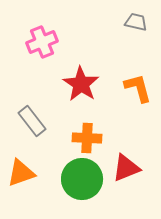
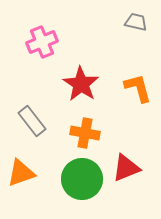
orange cross: moved 2 px left, 5 px up; rotated 8 degrees clockwise
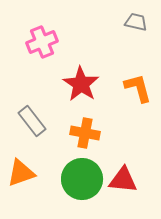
red triangle: moved 3 px left, 12 px down; rotated 28 degrees clockwise
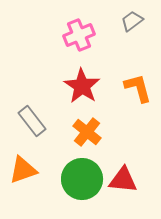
gray trapezoid: moved 4 px left, 1 px up; rotated 50 degrees counterclockwise
pink cross: moved 37 px right, 7 px up
red star: moved 1 px right, 2 px down
orange cross: moved 2 px right, 1 px up; rotated 28 degrees clockwise
orange triangle: moved 2 px right, 3 px up
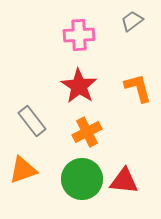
pink cross: rotated 20 degrees clockwise
red star: moved 3 px left
orange cross: rotated 24 degrees clockwise
red triangle: moved 1 px right, 1 px down
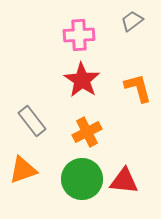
red star: moved 3 px right, 6 px up
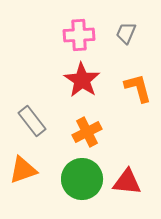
gray trapezoid: moved 6 px left, 12 px down; rotated 30 degrees counterclockwise
red triangle: moved 3 px right, 1 px down
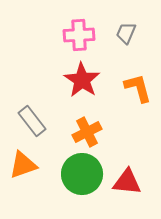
orange triangle: moved 5 px up
green circle: moved 5 px up
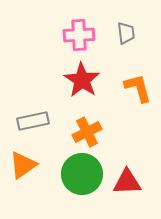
gray trapezoid: rotated 150 degrees clockwise
gray rectangle: moved 1 px right; rotated 64 degrees counterclockwise
orange triangle: rotated 16 degrees counterclockwise
red triangle: rotated 8 degrees counterclockwise
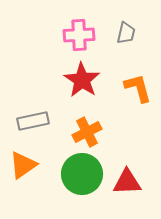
gray trapezoid: rotated 20 degrees clockwise
